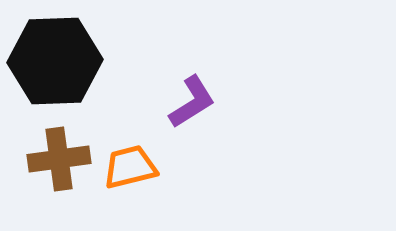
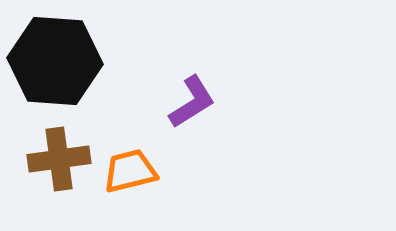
black hexagon: rotated 6 degrees clockwise
orange trapezoid: moved 4 px down
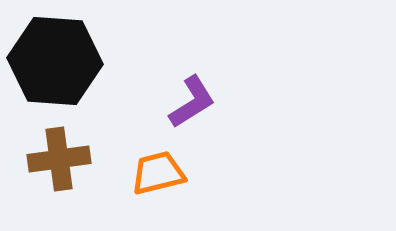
orange trapezoid: moved 28 px right, 2 px down
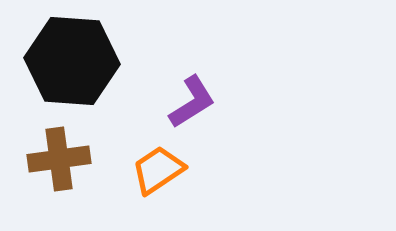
black hexagon: moved 17 px right
orange trapezoid: moved 3 px up; rotated 20 degrees counterclockwise
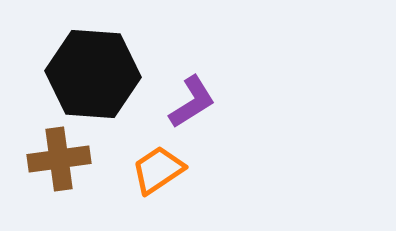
black hexagon: moved 21 px right, 13 px down
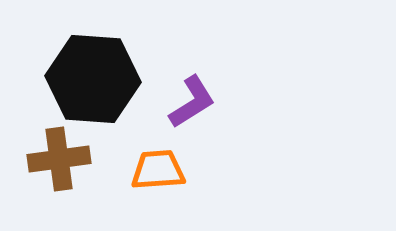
black hexagon: moved 5 px down
orange trapezoid: rotated 30 degrees clockwise
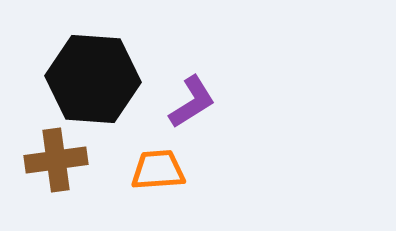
brown cross: moved 3 px left, 1 px down
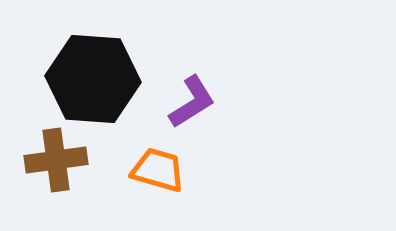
orange trapezoid: rotated 20 degrees clockwise
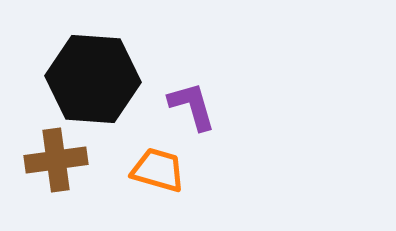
purple L-shape: moved 4 px down; rotated 74 degrees counterclockwise
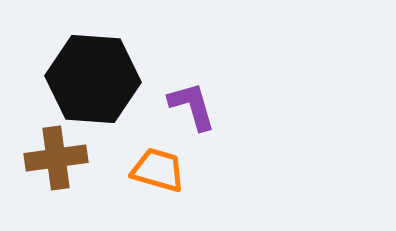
brown cross: moved 2 px up
